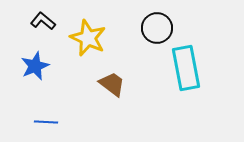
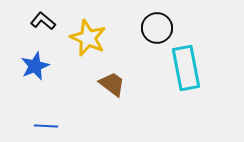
blue line: moved 4 px down
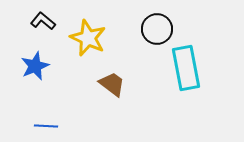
black circle: moved 1 px down
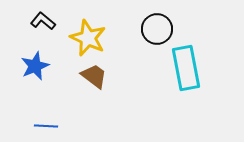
brown trapezoid: moved 18 px left, 8 px up
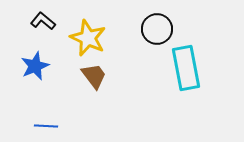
brown trapezoid: rotated 16 degrees clockwise
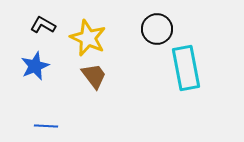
black L-shape: moved 4 px down; rotated 10 degrees counterclockwise
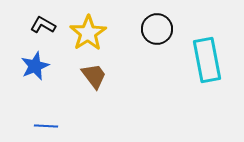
yellow star: moved 5 px up; rotated 15 degrees clockwise
cyan rectangle: moved 21 px right, 8 px up
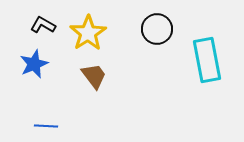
blue star: moved 1 px left, 2 px up
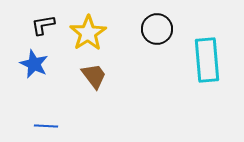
black L-shape: rotated 40 degrees counterclockwise
cyan rectangle: rotated 6 degrees clockwise
blue star: rotated 24 degrees counterclockwise
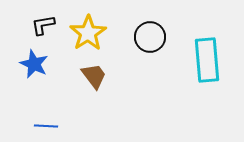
black circle: moved 7 px left, 8 px down
